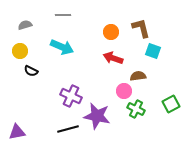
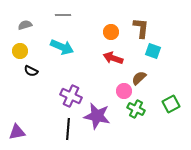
brown L-shape: rotated 20 degrees clockwise
brown semicircle: moved 1 px right, 2 px down; rotated 35 degrees counterclockwise
black line: rotated 70 degrees counterclockwise
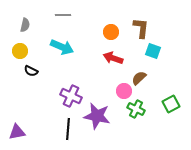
gray semicircle: rotated 120 degrees clockwise
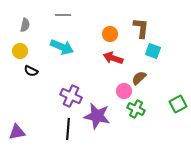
orange circle: moved 1 px left, 2 px down
green square: moved 7 px right
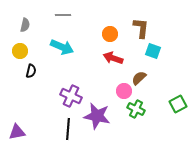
black semicircle: rotated 104 degrees counterclockwise
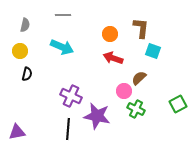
black semicircle: moved 4 px left, 3 px down
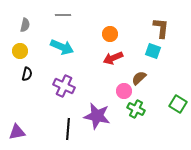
brown L-shape: moved 20 px right
red arrow: rotated 42 degrees counterclockwise
purple cross: moved 7 px left, 10 px up
green square: rotated 30 degrees counterclockwise
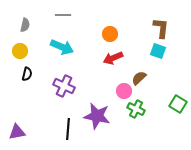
cyan square: moved 5 px right
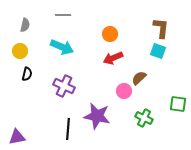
green square: rotated 24 degrees counterclockwise
green cross: moved 8 px right, 9 px down
purple triangle: moved 5 px down
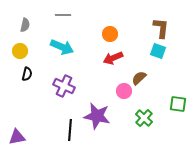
green cross: rotated 18 degrees clockwise
black line: moved 2 px right, 1 px down
